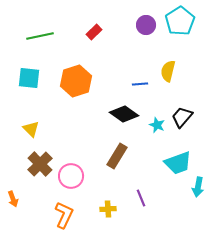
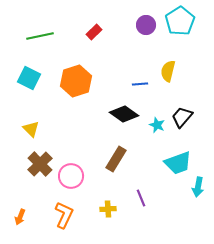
cyan square: rotated 20 degrees clockwise
brown rectangle: moved 1 px left, 3 px down
orange arrow: moved 7 px right, 18 px down; rotated 42 degrees clockwise
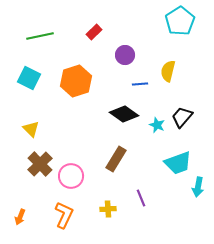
purple circle: moved 21 px left, 30 px down
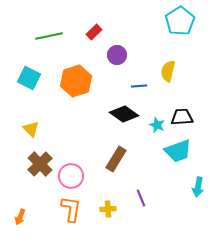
green line: moved 9 px right
purple circle: moved 8 px left
blue line: moved 1 px left, 2 px down
black trapezoid: rotated 45 degrees clockwise
cyan trapezoid: moved 12 px up
orange L-shape: moved 7 px right, 6 px up; rotated 16 degrees counterclockwise
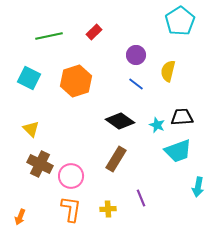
purple circle: moved 19 px right
blue line: moved 3 px left, 2 px up; rotated 42 degrees clockwise
black diamond: moved 4 px left, 7 px down
brown cross: rotated 20 degrees counterclockwise
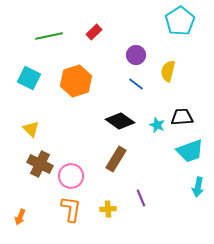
cyan trapezoid: moved 12 px right
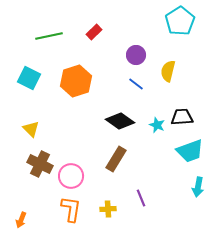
orange arrow: moved 1 px right, 3 px down
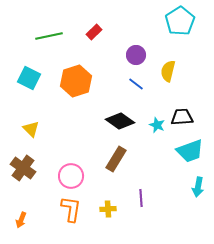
brown cross: moved 17 px left, 4 px down; rotated 10 degrees clockwise
purple line: rotated 18 degrees clockwise
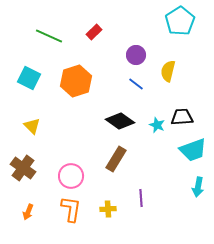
green line: rotated 36 degrees clockwise
yellow triangle: moved 1 px right, 3 px up
cyan trapezoid: moved 3 px right, 1 px up
orange arrow: moved 7 px right, 8 px up
